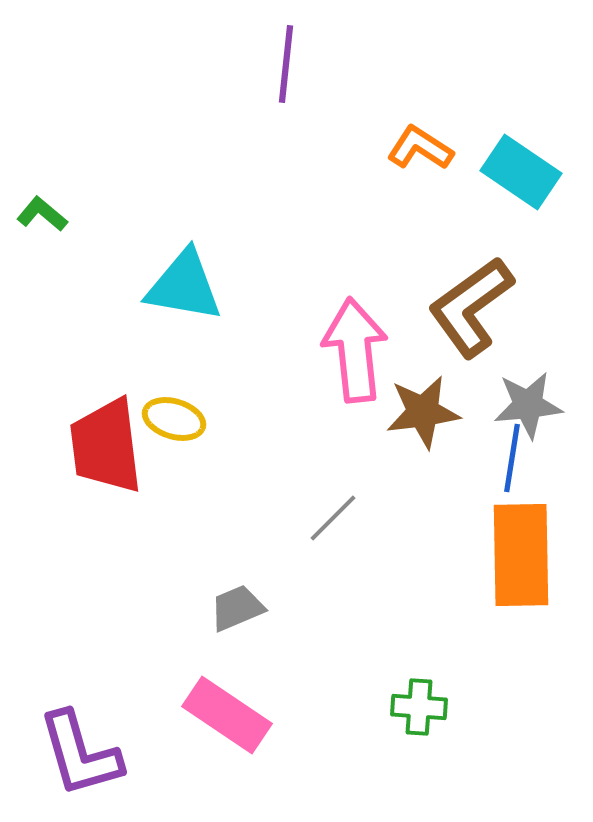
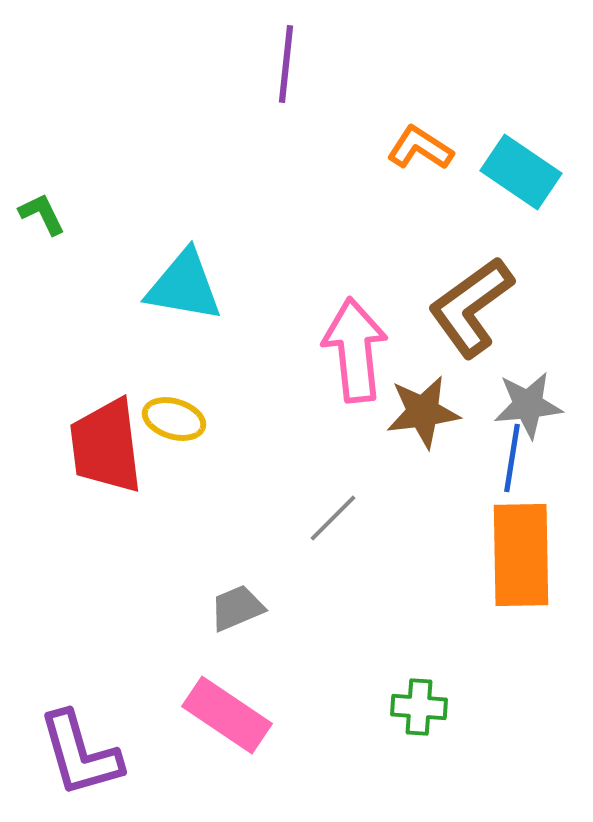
green L-shape: rotated 24 degrees clockwise
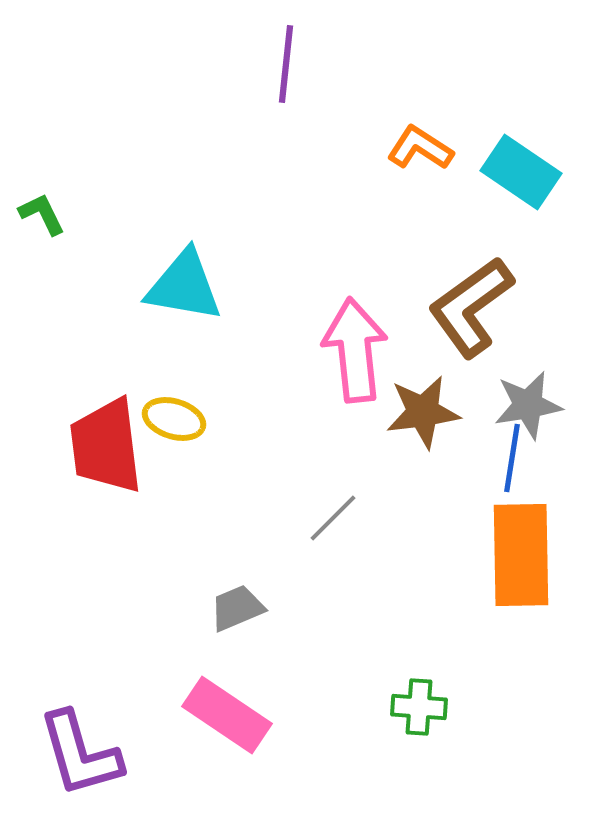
gray star: rotated 4 degrees counterclockwise
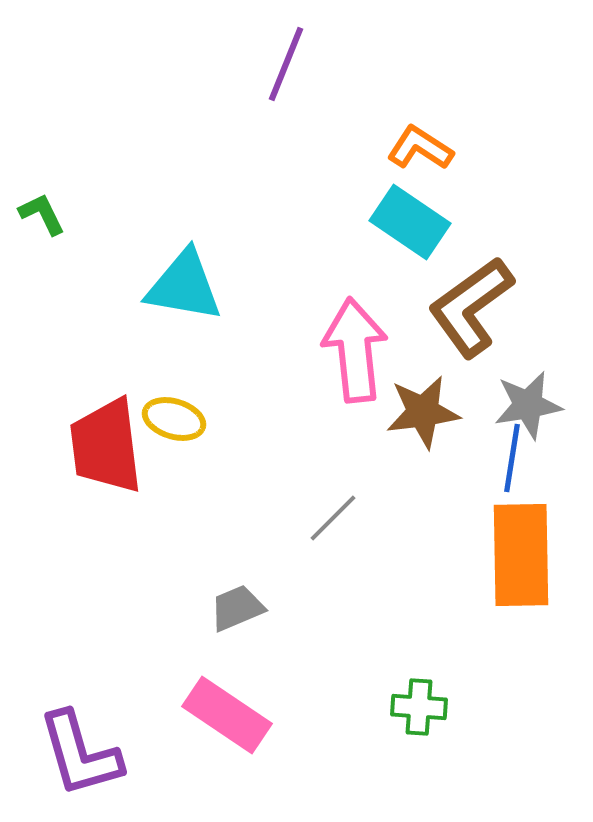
purple line: rotated 16 degrees clockwise
cyan rectangle: moved 111 px left, 50 px down
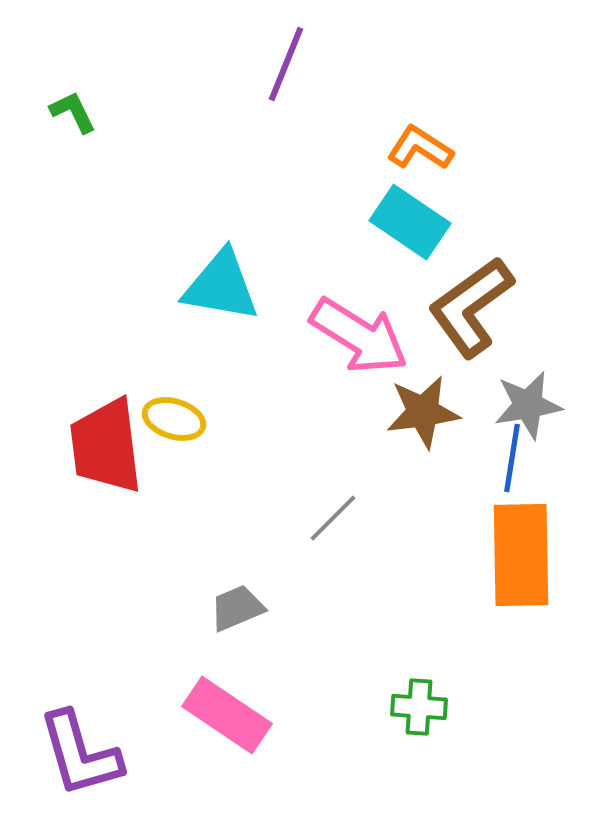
green L-shape: moved 31 px right, 102 px up
cyan triangle: moved 37 px right
pink arrow: moved 4 px right, 14 px up; rotated 128 degrees clockwise
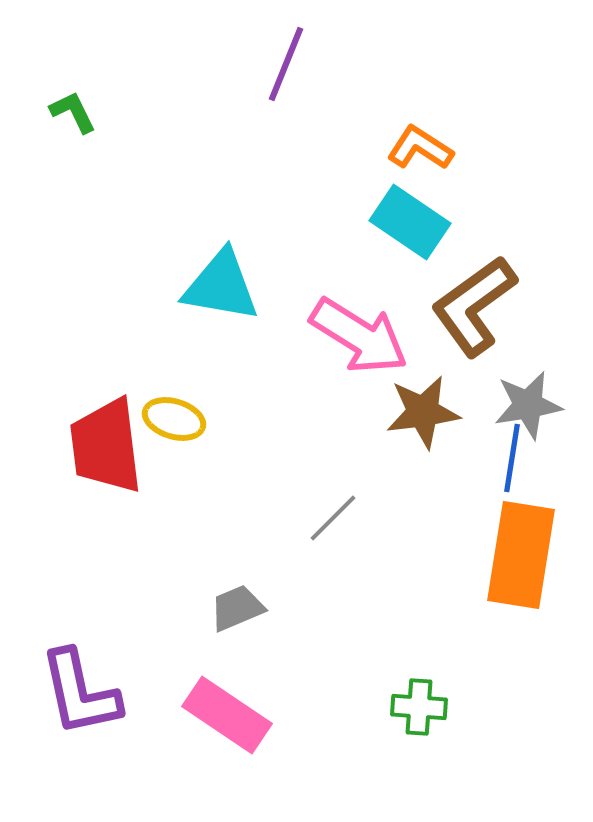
brown L-shape: moved 3 px right, 1 px up
orange rectangle: rotated 10 degrees clockwise
purple L-shape: moved 61 px up; rotated 4 degrees clockwise
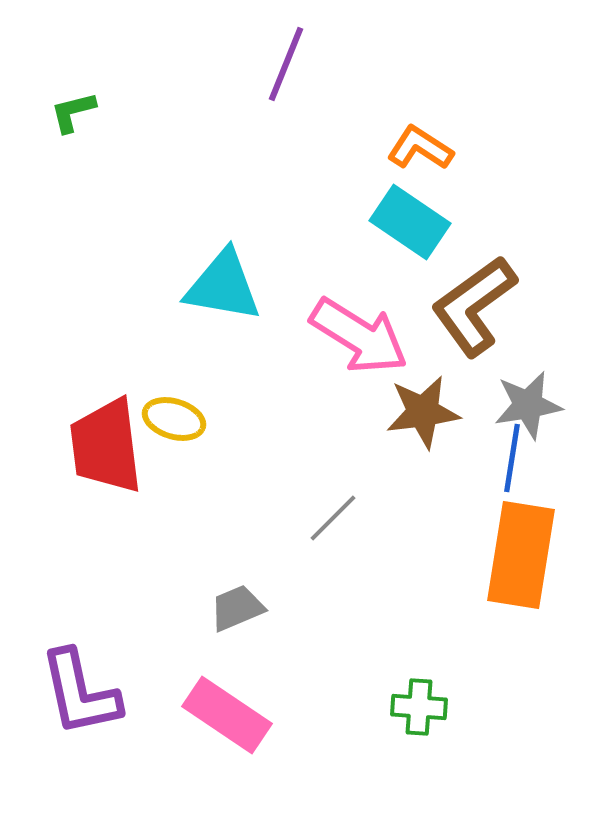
green L-shape: rotated 78 degrees counterclockwise
cyan triangle: moved 2 px right
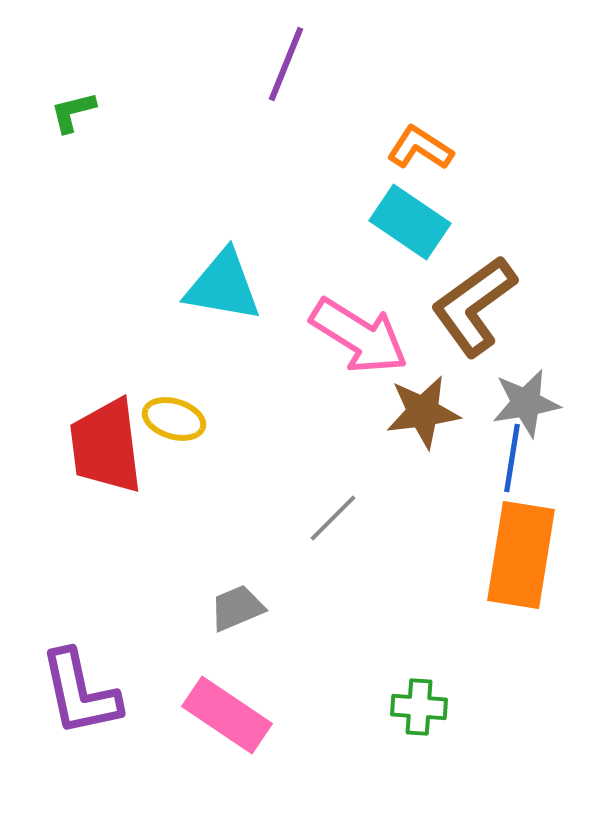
gray star: moved 2 px left, 2 px up
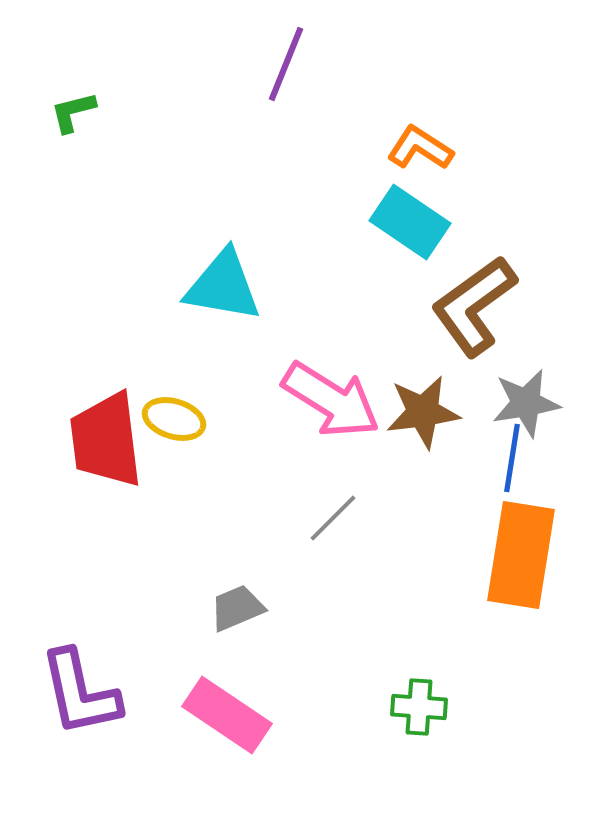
pink arrow: moved 28 px left, 64 px down
red trapezoid: moved 6 px up
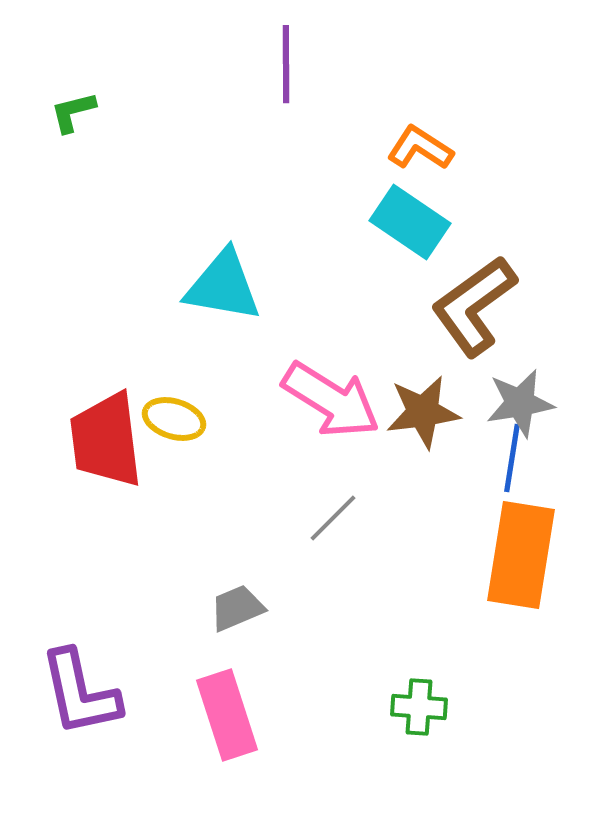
purple line: rotated 22 degrees counterclockwise
gray star: moved 6 px left
pink rectangle: rotated 38 degrees clockwise
